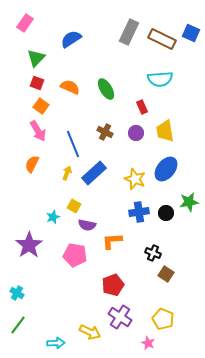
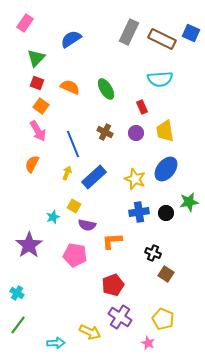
blue rectangle at (94, 173): moved 4 px down
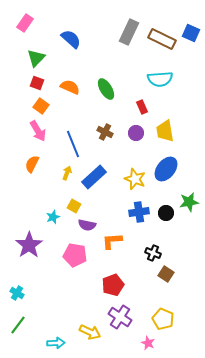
blue semicircle at (71, 39): rotated 75 degrees clockwise
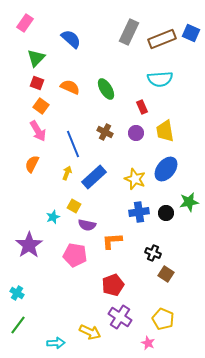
brown rectangle at (162, 39): rotated 48 degrees counterclockwise
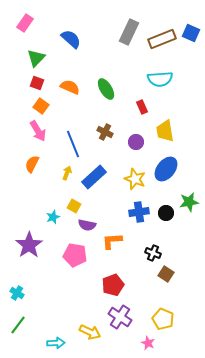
purple circle at (136, 133): moved 9 px down
